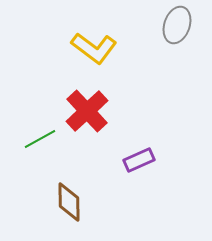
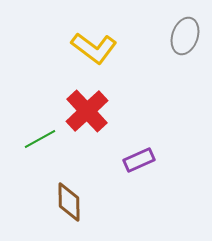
gray ellipse: moved 8 px right, 11 px down
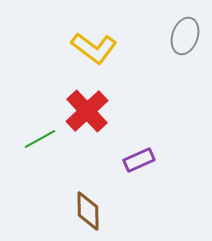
brown diamond: moved 19 px right, 9 px down
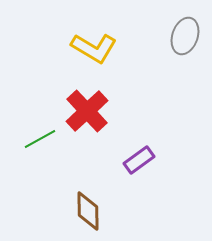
yellow L-shape: rotated 6 degrees counterclockwise
purple rectangle: rotated 12 degrees counterclockwise
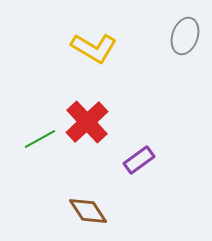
red cross: moved 11 px down
brown diamond: rotated 33 degrees counterclockwise
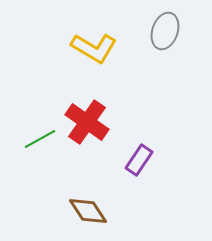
gray ellipse: moved 20 px left, 5 px up
red cross: rotated 12 degrees counterclockwise
purple rectangle: rotated 20 degrees counterclockwise
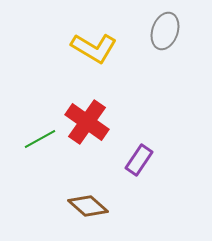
brown diamond: moved 5 px up; rotated 15 degrees counterclockwise
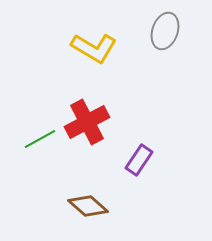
red cross: rotated 27 degrees clockwise
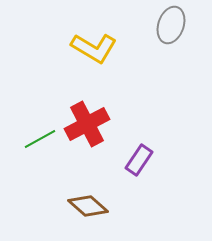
gray ellipse: moved 6 px right, 6 px up
red cross: moved 2 px down
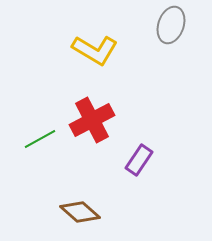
yellow L-shape: moved 1 px right, 2 px down
red cross: moved 5 px right, 4 px up
brown diamond: moved 8 px left, 6 px down
